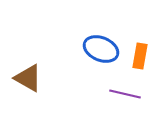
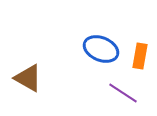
purple line: moved 2 px left, 1 px up; rotated 20 degrees clockwise
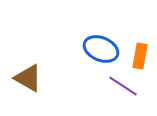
purple line: moved 7 px up
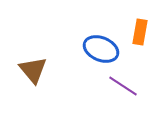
orange rectangle: moved 24 px up
brown triangle: moved 5 px right, 8 px up; rotated 20 degrees clockwise
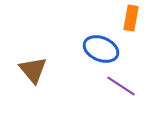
orange rectangle: moved 9 px left, 14 px up
purple line: moved 2 px left
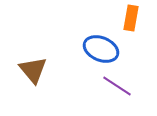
purple line: moved 4 px left
